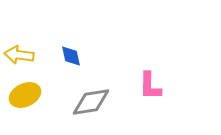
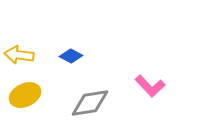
blue diamond: rotated 50 degrees counterclockwise
pink L-shape: rotated 44 degrees counterclockwise
gray diamond: moved 1 px left, 1 px down
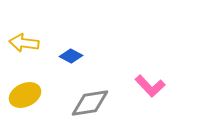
yellow arrow: moved 5 px right, 12 px up
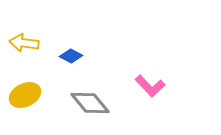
gray diamond: rotated 60 degrees clockwise
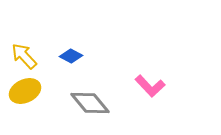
yellow arrow: moved 13 px down; rotated 40 degrees clockwise
yellow ellipse: moved 4 px up
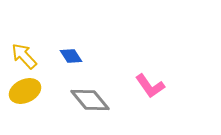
blue diamond: rotated 30 degrees clockwise
pink L-shape: rotated 8 degrees clockwise
gray diamond: moved 3 px up
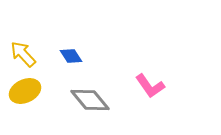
yellow arrow: moved 1 px left, 2 px up
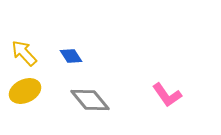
yellow arrow: moved 1 px right, 1 px up
pink L-shape: moved 17 px right, 9 px down
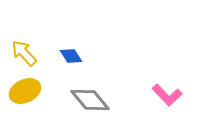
pink L-shape: rotated 8 degrees counterclockwise
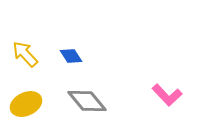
yellow arrow: moved 1 px right, 1 px down
yellow ellipse: moved 1 px right, 13 px down
gray diamond: moved 3 px left, 1 px down
